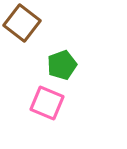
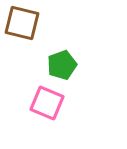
brown square: rotated 24 degrees counterclockwise
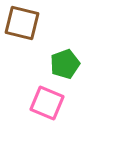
green pentagon: moved 3 px right, 1 px up
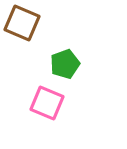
brown square: rotated 9 degrees clockwise
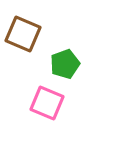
brown square: moved 1 px right, 11 px down
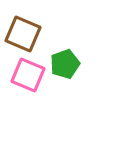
pink square: moved 19 px left, 28 px up
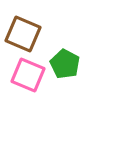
green pentagon: rotated 24 degrees counterclockwise
